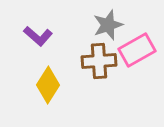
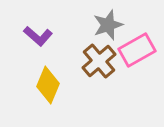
brown cross: rotated 36 degrees counterclockwise
yellow diamond: rotated 9 degrees counterclockwise
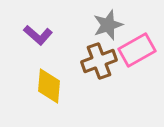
purple L-shape: moved 1 px up
brown cross: rotated 20 degrees clockwise
yellow diamond: moved 1 px right, 1 px down; rotated 18 degrees counterclockwise
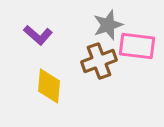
pink rectangle: moved 4 px up; rotated 36 degrees clockwise
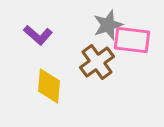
pink rectangle: moved 5 px left, 6 px up
brown cross: moved 2 px left, 1 px down; rotated 16 degrees counterclockwise
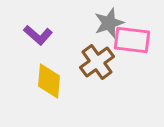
gray star: moved 1 px right, 2 px up
yellow diamond: moved 5 px up
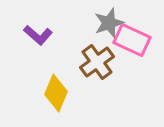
pink rectangle: rotated 18 degrees clockwise
yellow diamond: moved 7 px right, 12 px down; rotated 18 degrees clockwise
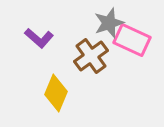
purple L-shape: moved 1 px right, 3 px down
brown cross: moved 6 px left, 6 px up
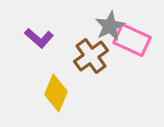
gray star: moved 1 px right, 3 px down; rotated 8 degrees counterclockwise
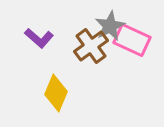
brown cross: moved 10 px up
